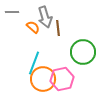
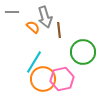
brown line: moved 1 px right, 2 px down
cyan line: moved 1 px up; rotated 10 degrees clockwise
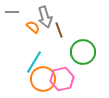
brown line: rotated 14 degrees counterclockwise
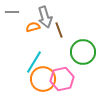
orange semicircle: rotated 56 degrees counterclockwise
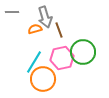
orange semicircle: moved 2 px right, 2 px down
pink hexagon: moved 21 px up
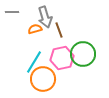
green circle: moved 2 px down
